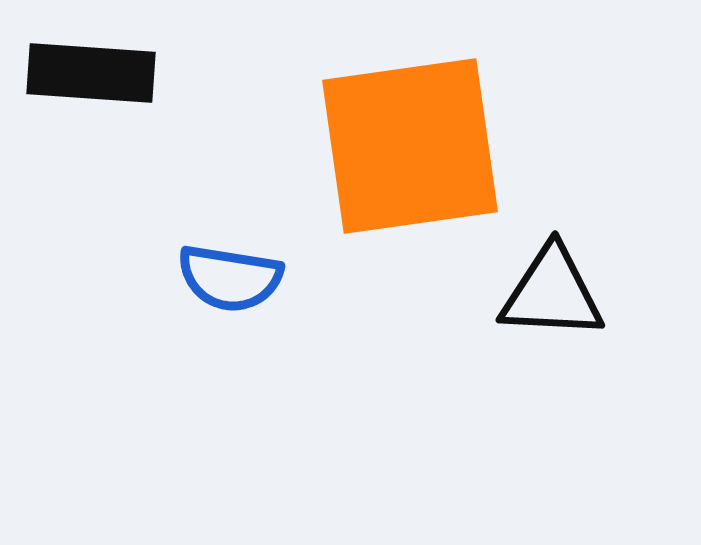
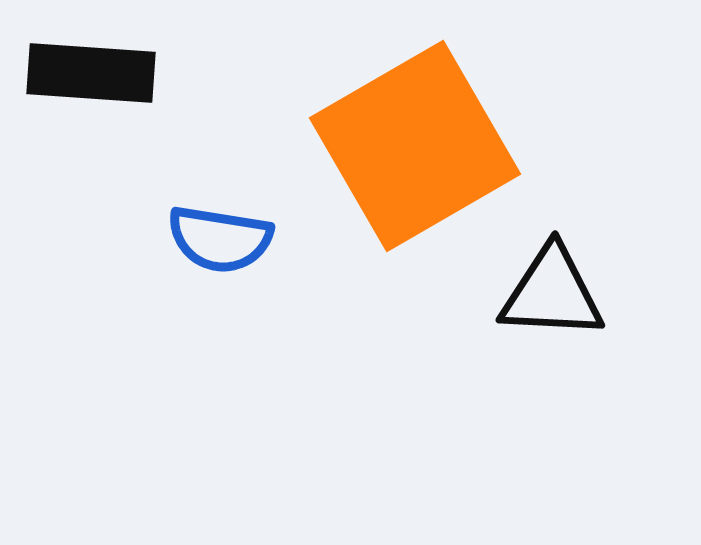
orange square: moved 5 px right; rotated 22 degrees counterclockwise
blue semicircle: moved 10 px left, 39 px up
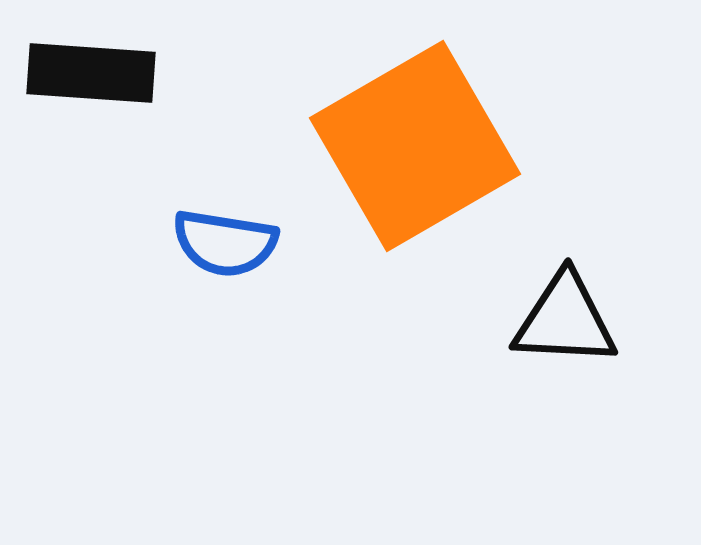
blue semicircle: moved 5 px right, 4 px down
black triangle: moved 13 px right, 27 px down
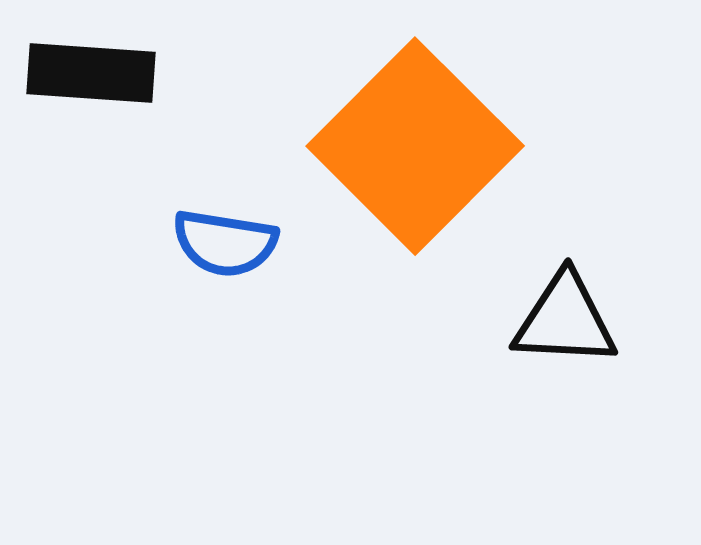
orange square: rotated 15 degrees counterclockwise
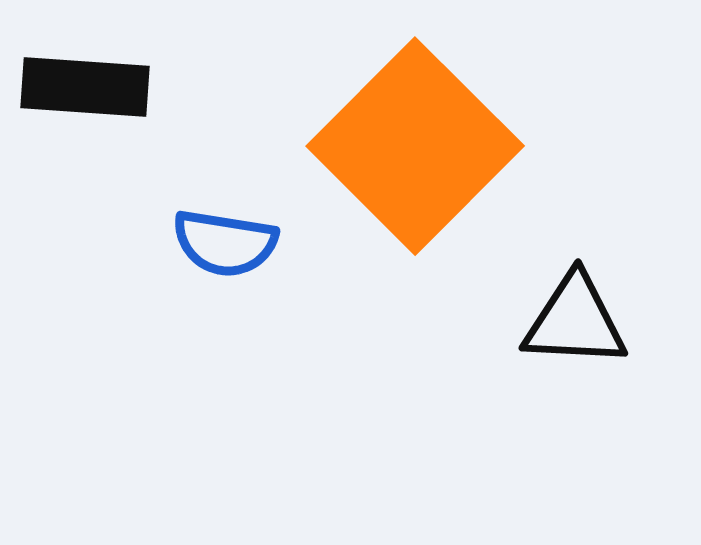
black rectangle: moved 6 px left, 14 px down
black triangle: moved 10 px right, 1 px down
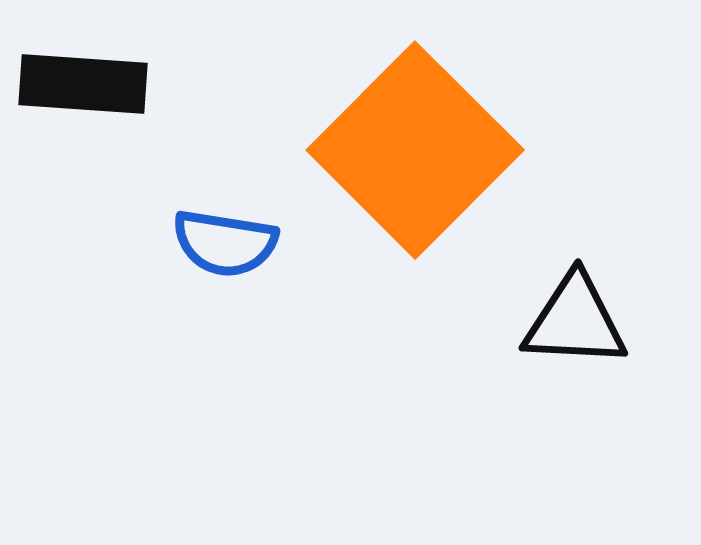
black rectangle: moved 2 px left, 3 px up
orange square: moved 4 px down
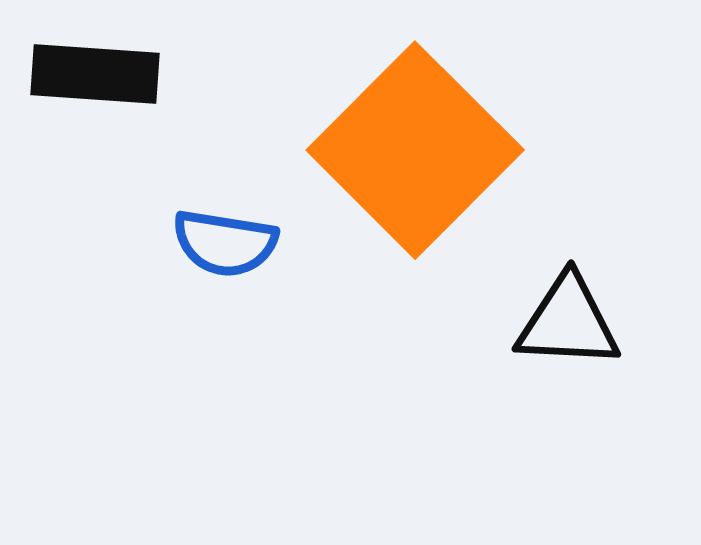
black rectangle: moved 12 px right, 10 px up
black triangle: moved 7 px left, 1 px down
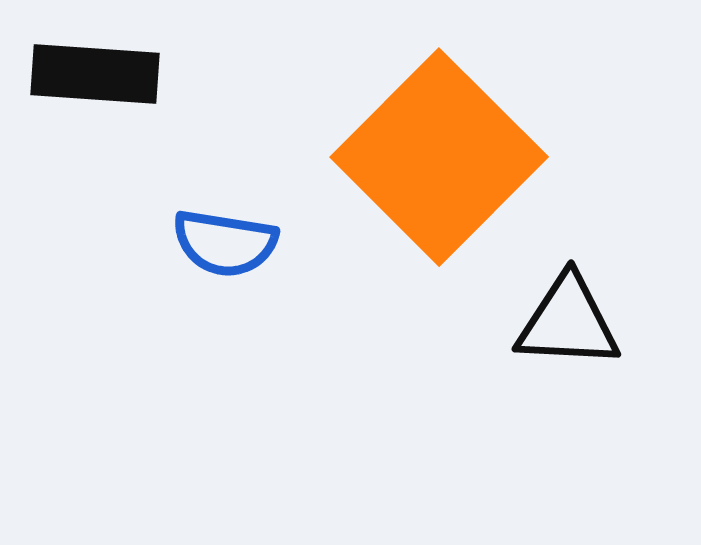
orange square: moved 24 px right, 7 px down
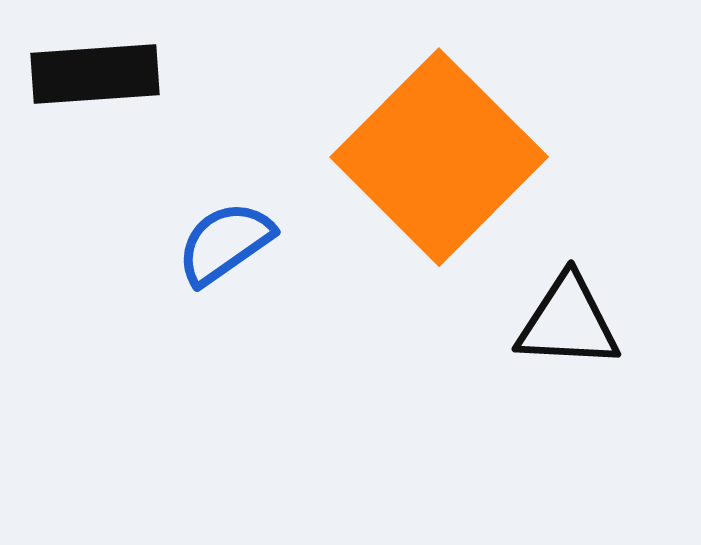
black rectangle: rotated 8 degrees counterclockwise
blue semicircle: rotated 136 degrees clockwise
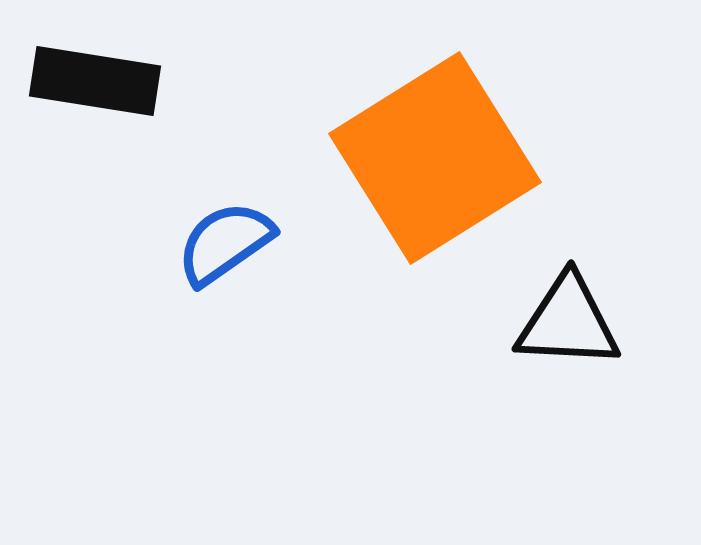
black rectangle: moved 7 px down; rotated 13 degrees clockwise
orange square: moved 4 px left, 1 px down; rotated 13 degrees clockwise
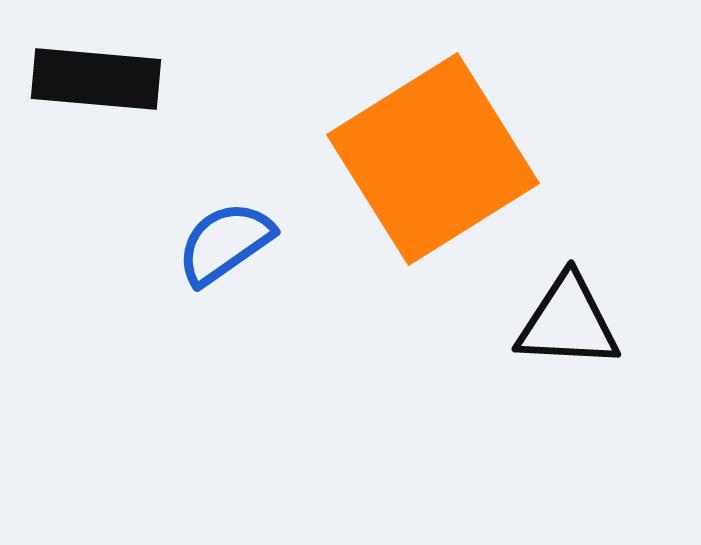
black rectangle: moved 1 px right, 2 px up; rotated 4 degrees counterclockwise
orange square: moved 2 px left, 1 px down
